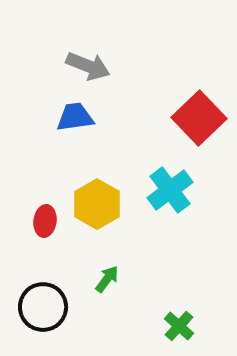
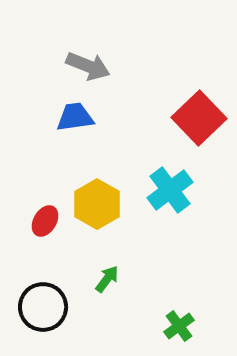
red ellipse: rotated 24 degrees clockwise
green cross: rotated 12 degrees clockwise
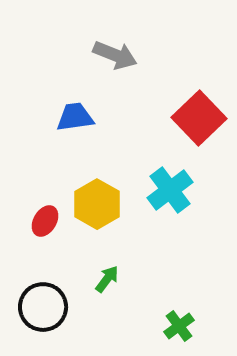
gray arrow: moved 27 px right, 11 px up
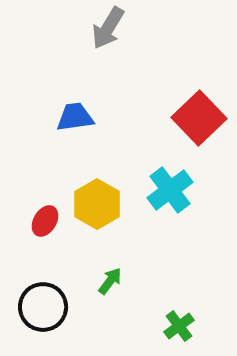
gray arrow: moved 7 px left, 27 px up; rotated 99 degrees clockwise
green arrow: moved 3 px right, 2 px down
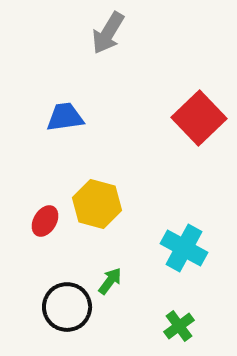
gray arrow: moved 5 px down
blue trapezoid: moved 10 px left
cyan cross: moved 14 px right, 58 px down; rotated 24 degrees counterclockwise
yellow hexagon: rotated 15 degrees counterclockwise
black circle: moved 24 px right
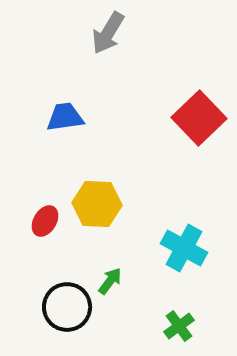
yellow hexagon: rotated 12 degrees counterclockwise
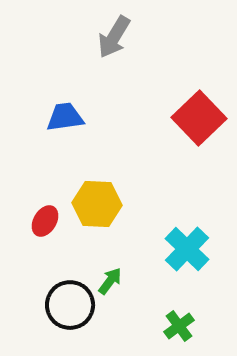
gray arrow: moved 6 px right, 4 px down
cyan cross: moved 3 px right, 1 px down; rotated 15 degrees clockwise
black circle: moved 3 px right, 2 px up
